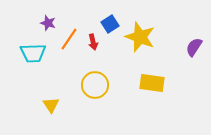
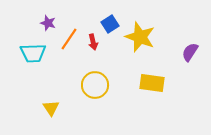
purple semicircle: moved 4 px left, 5 px down
yellow triangle: moved 3 px down
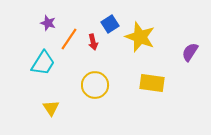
cyan trapezoid: moved 10 px right, 10 px down; rotated 56 degrees counterclockwise
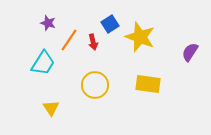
orange line: moved 1 px down
yellow rectangle: moved 4 px left, 1 px down
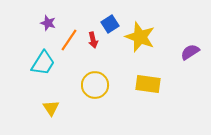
red arrow: moved 2 px up
purple semicircle: rotated 24 degrees clockwise
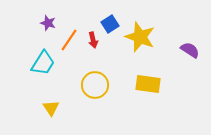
purple semicircle: moved 2 px up; rotated 66 degrees clockwise
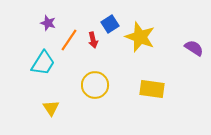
purple semicircle: moved 4 px right, 2 px up
yellow rectangle: moved 4 px right, 5 px down
